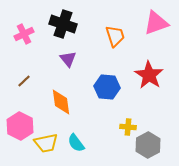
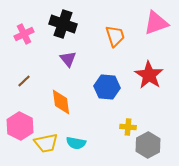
cyan semicircle: rotated 42 degrees counterclockwise
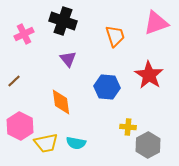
black cross: moved 3 px up
brown line: moved 10 px left
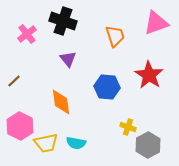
pink cross: moved 3 px right; rotated 12 degrees counterclockwise
yellow cross: rotated 14 degrees clockwise
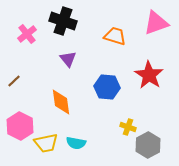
orange trapezoid: rotated 55 degrees counterclockwise
